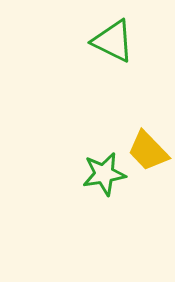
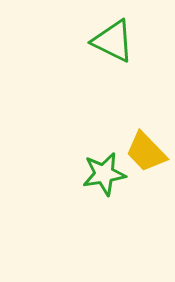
yellow trapezoid: moved 2 px left, 1 px down
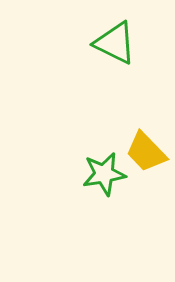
green triangle: moved 2 px right, 2 px down
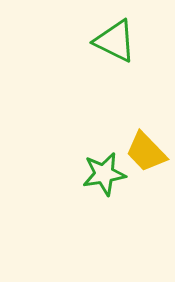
green triangle: moved 2 px up
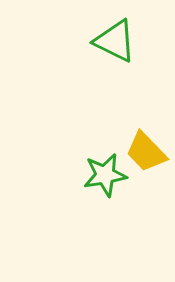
green star: moved 1 px right, 1 px down
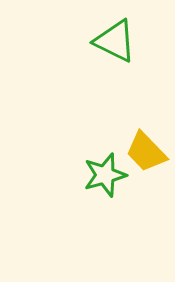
green star: rotated 6 degrees counterclockwise
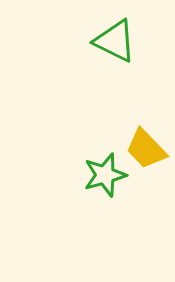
yellow trapezoid: moved 3 px up
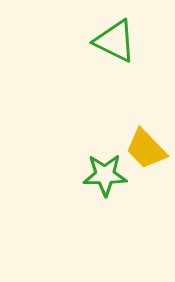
green star: rotated 15 degrees clockwise
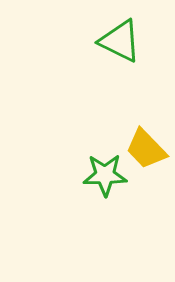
green triangle: moved 5 px right
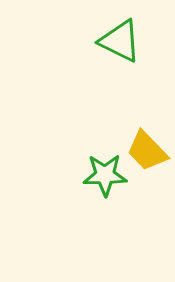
yellow trapezoid: moved 1 px right, 2 px down
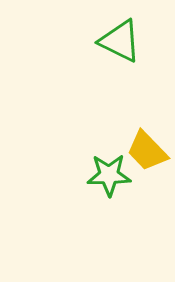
green star: moved 4 px right
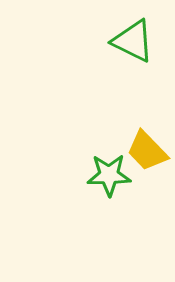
green triangle: moved 13 px right
